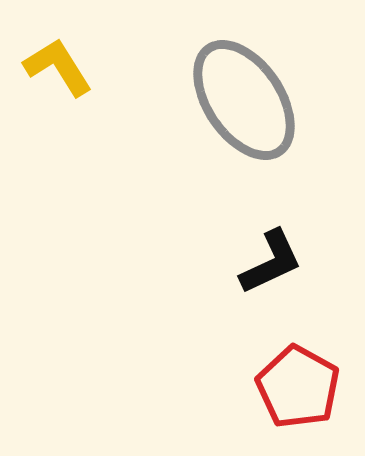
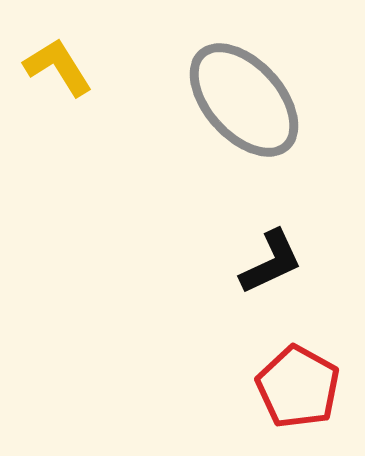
gray ellipse: rotated 8 degrees counterclockwise
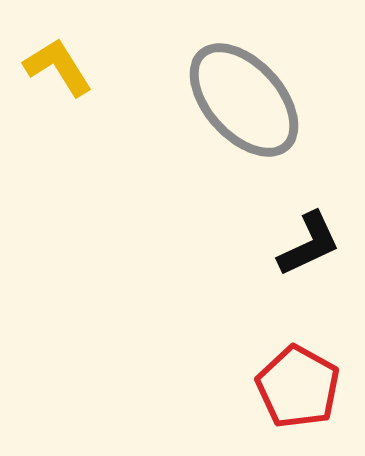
black L-shape: moved 38 px right, 18 px up
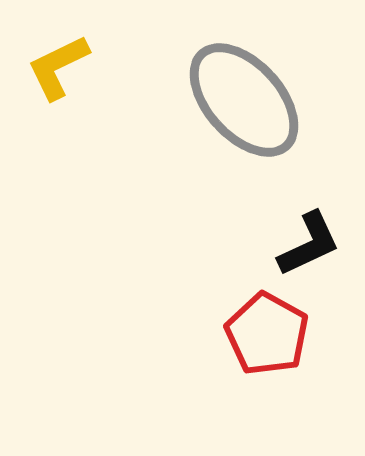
yellow L-shape: rotated 84 degrees counterclockwise
red pentagon: moved 31 px left, 53 px up
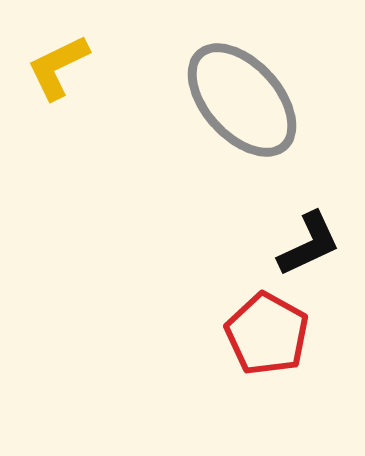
gray ellipse: moved 2 px left
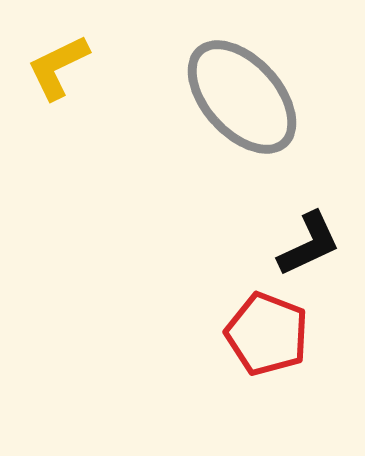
gray ellipse: moved 3 px up
red pentagon: rotated 8 degrees counterclockwise
